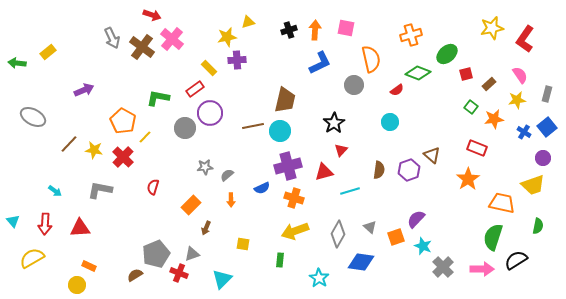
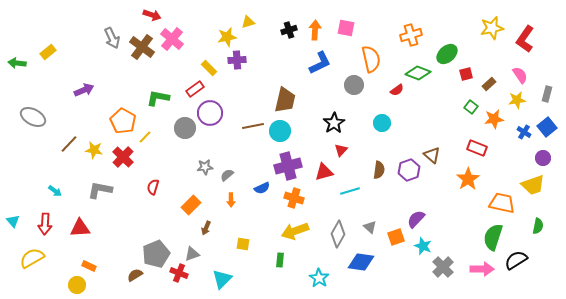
cyan circle at (390, 122): moved 8 px left, 1 px down
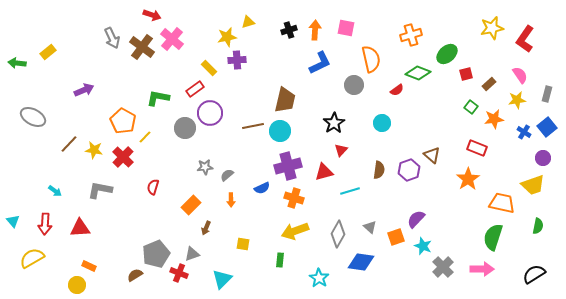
black semicircle at (516, 260): moved 18 px right, 14 px down
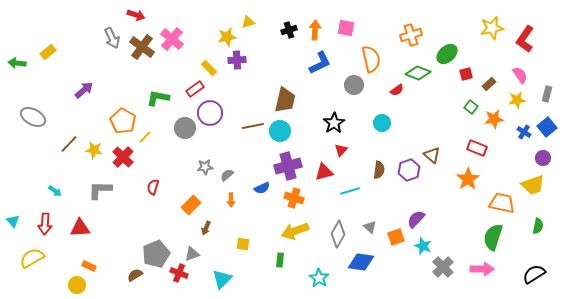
red arrow at (152, 15): moved 16 px left
purple arrow at (84, 90): rotated 18 degrees counterclockwise
gray L-shape at (100, 190): rotated 10 degrees counterclockwise
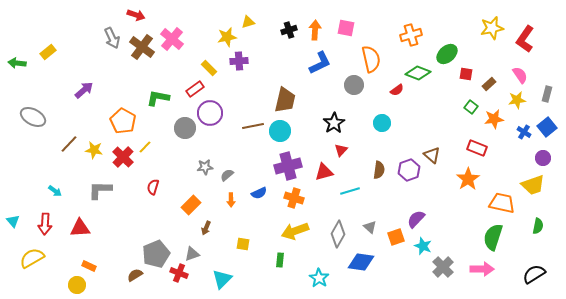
purple cross at (237, 60): moved 2 px right, 1 px down
red square at (466, 74): rotated 24 degrees clockwise
yellow line at (145, 137): moved 10 px down
blue semicircle at (262, 188): moved 3 px left, 5 px down
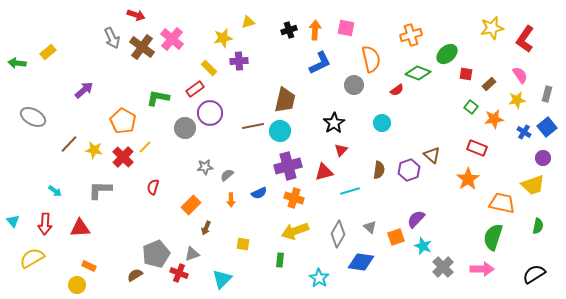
yellow star at (227, 37): moved 4 px left, 1 px down
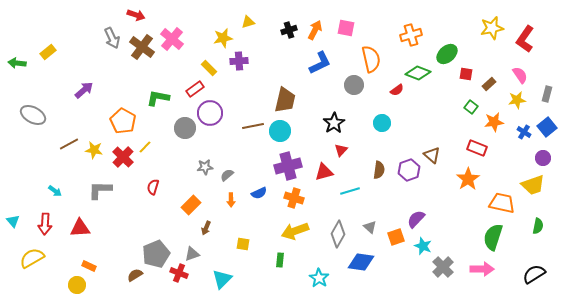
orange arrow at (315, 30): rotated 24 degrees clockwise
gray ellipse at (33, 117): moved 2 px up
orange star at (494, 119): moved 3 px down
brown line at (69, 144): rotated 18 degrees clockwise
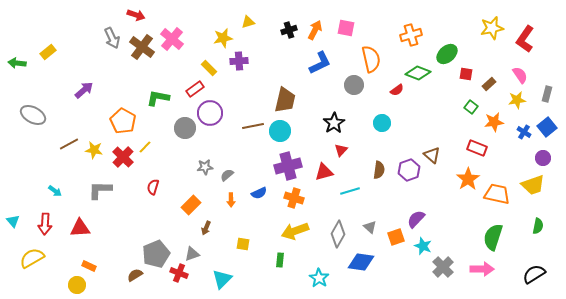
orange trapezoid at (502, 203): moved 5 px left, 9 px up
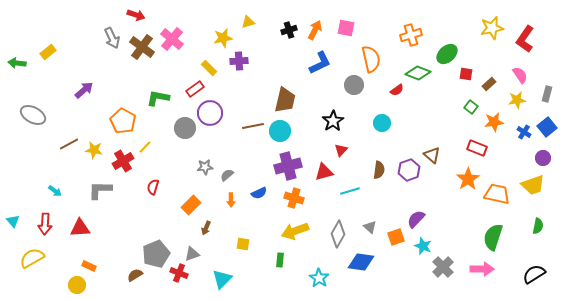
black star at (334, 123): moved 1 px left, 2 px up
red cross at (123, 157): moved 4 px down; rotated 15 degrees clockwise
